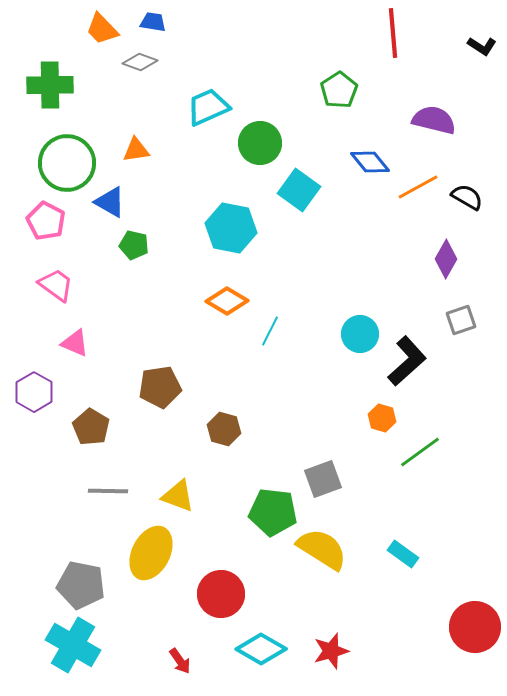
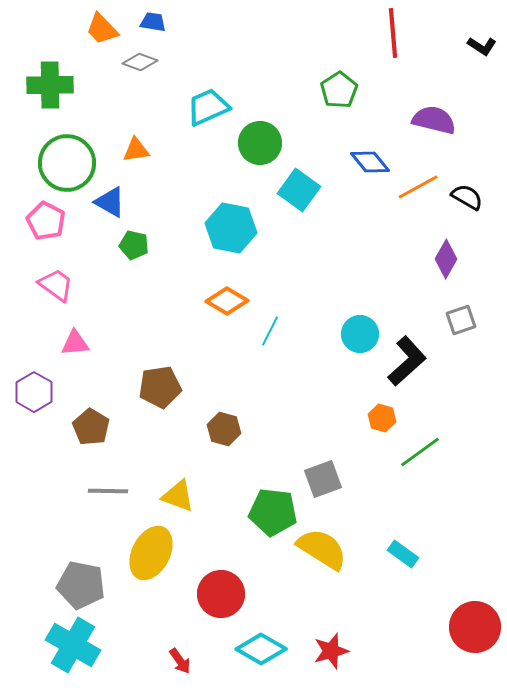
pink triangle at (75, 343): rotated 28 degrees counterclockwise
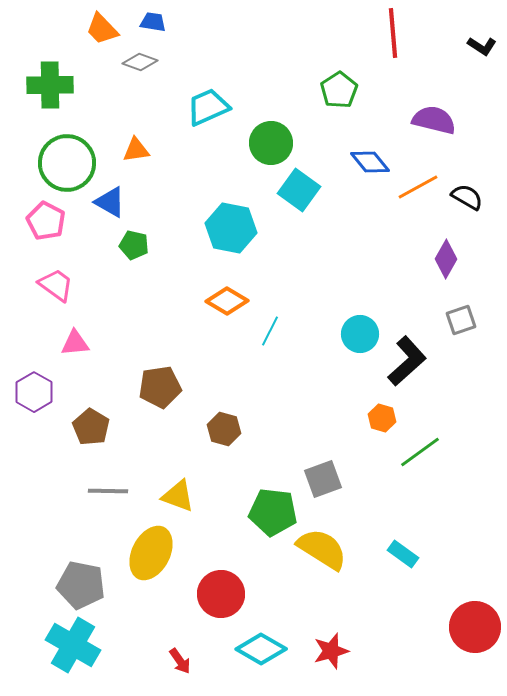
green circle at (260, 143): moved 11 px right
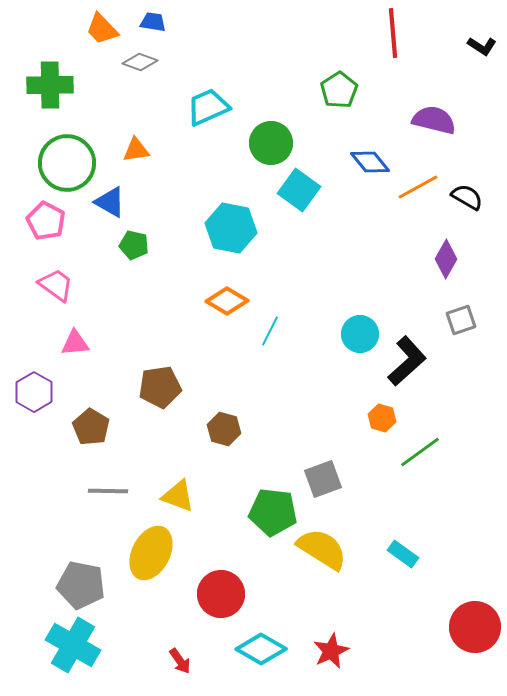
red star at (331, 651): rotated 9 degrees counterclockwise
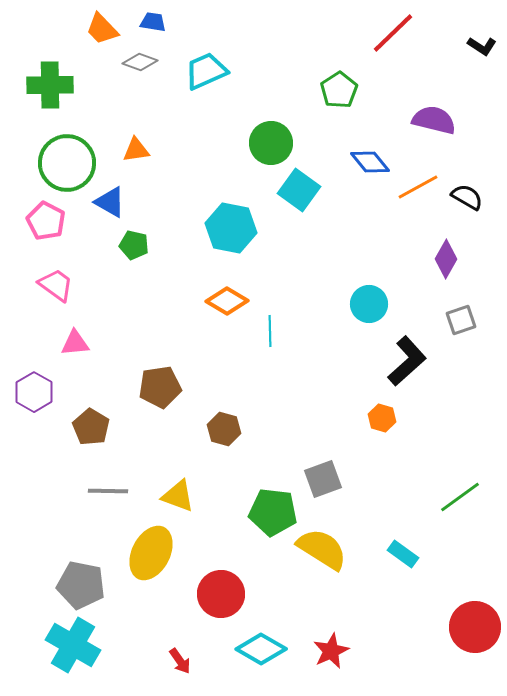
red line at (393, 33): rotated 51 degrees clockwise
cyan trapezoid at (208, 107): moved 2 px left, 36 px up
cyan line at (270, 331): rotated 28 degrees counterclockwise
cyan circle at (360, 334): moved 9 px right, 30 px up
green line at (420, 452): moved 40 px right, 45 px down
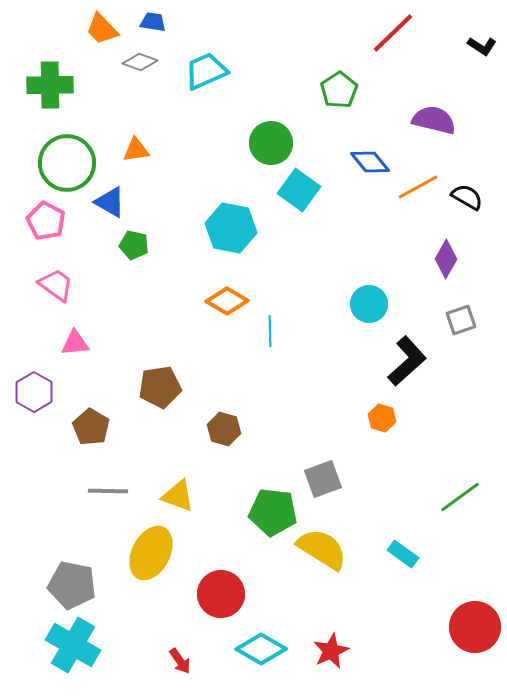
gray pentagon at (81, 585): moved 9 px left
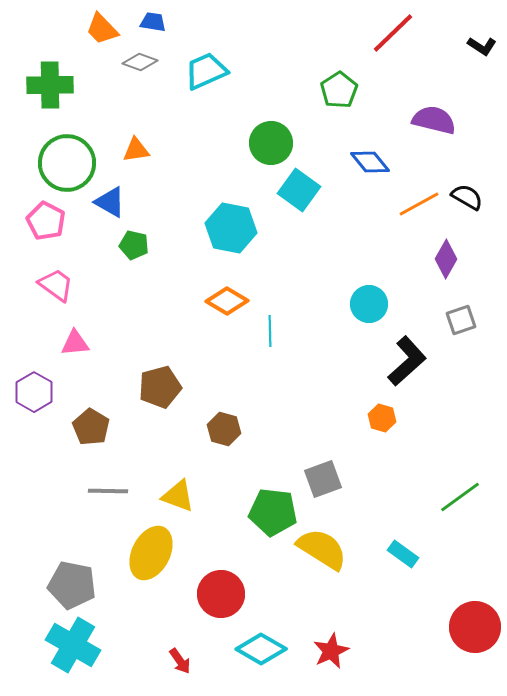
orange line at (418, 187): moved 1 px right, 17 px down
brown pentagon at (160, 387): rotated 6 degrees counterclockwise
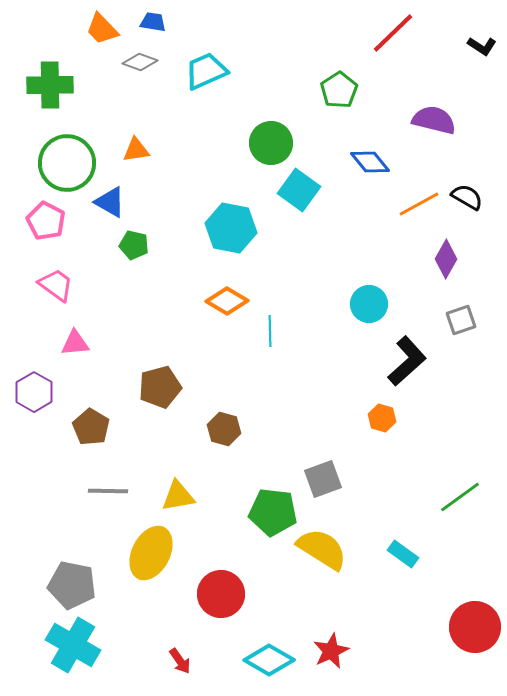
yellow triangle at (178, 496): rotated 30 degrees counterclockwise
cyan diamond at (261, 649): moved 8 px right, 11 px down
